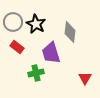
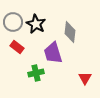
purple trapezoid: moved 2 px right
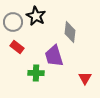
black star: moved 8 px up
purple trapezoid: moved 1 px right, 3 px down
green cross: rotated 14 degrees clockwise
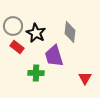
black star: moved 17 px down
gray circle: moved 4 px down
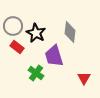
green cross: rotated 35 degrees clockwise
red triangle: moved 1 px left
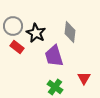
green cross: moved 19 px right, 14 px down
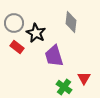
gray circle: moved 1 px right, 3 px up
gray diamond: moved 1 px right, 10 px up
green cross: moved 9 px right
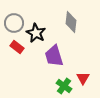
red triangle: moved 1 px left
green cross: moved 1 px up
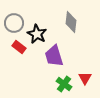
black star: moved 1 px right, 1 px down
red rectangle: moved 2 px right
red triangle: moved 2 px right
green cross: moved 2 px up
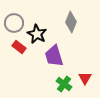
gray diamond: rotated 15 degrees clockwise
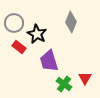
purple trapezoid: moved 5 px left, 5 px down
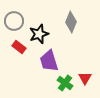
gray circle: moved 2 px up
black star: moved 2 px right; rotated 24 degrees clockwise
green cross: moved 1 px right, 1 px up
